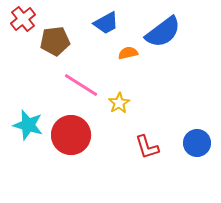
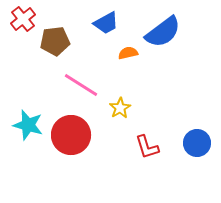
yellow star: moved 1 px right, 5 px down
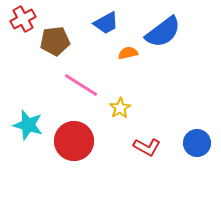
red cross: rotated 10 degrees clockwise
red circle: moved 3 px right, 6 px down
red L-shape: rotated 44 degrees counterclockwise
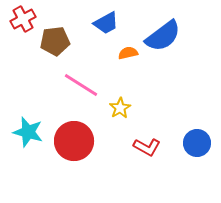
blue semicircle: moved 4 px down
cyan star: moved 7 px down
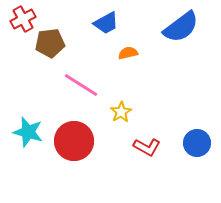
blue semicircle: moved 18 px right, 9 px up
brown pentagon: moved 5 px left, 2 px down
yellow star: moved 1 px right, 4 px down
